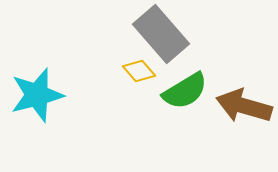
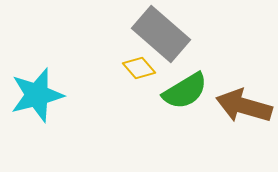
gray rectangle: rotated 8 degrees counterclockwise
yellow diamond: moved 3 px up
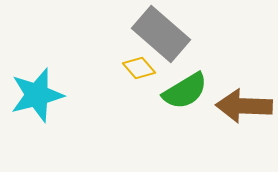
brown arrow: rotated 14 degrees counterclockwise
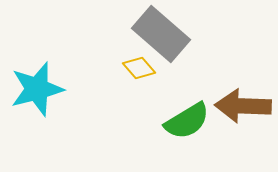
green semicircle: moved 2 px right, 30 px down
cyan star: moved 6 px up
brown arrow: moved 1 px left
